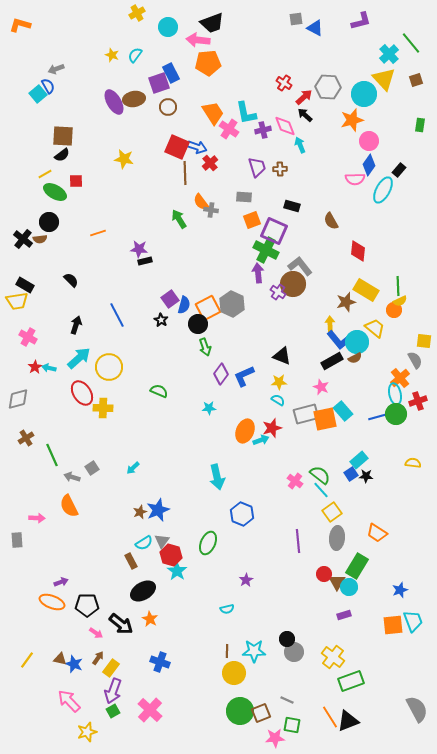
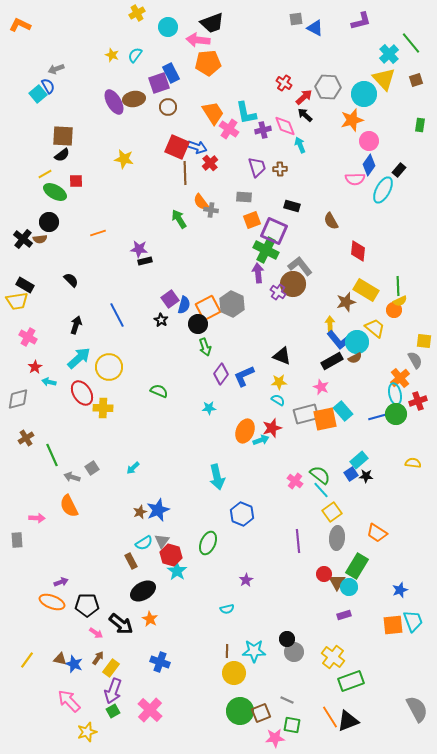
orange L-shape at (20, 25): rotated 10 degrees clockwise
cyan arrow at (49, 368): moved 14 px down
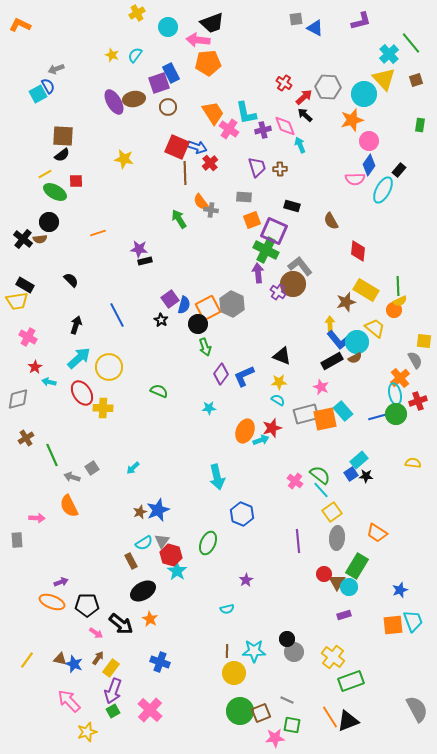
cyan square at (38, 94): rotated 12 degrees clockwise
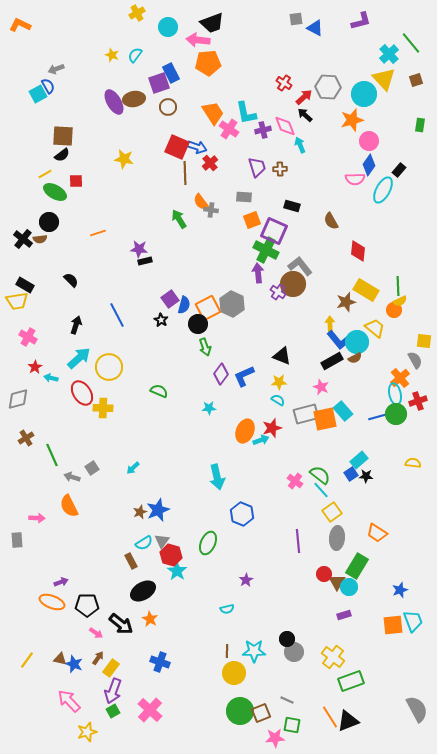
cyan arrow at (49, 382): moved 2 px right, 4 px up
